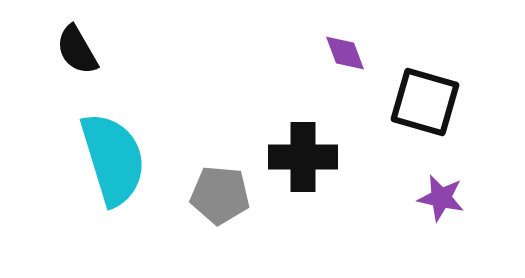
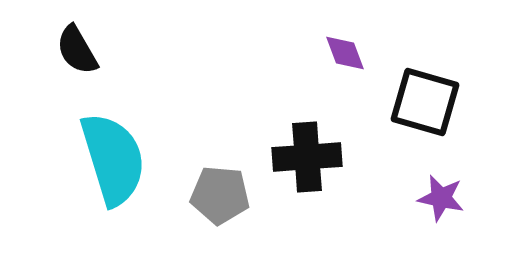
black cross: moved 4 px right; rotated 4 degrees counterclockwise
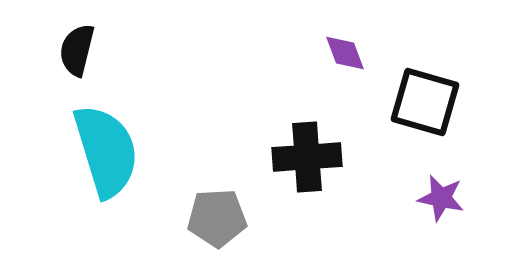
black semicircle: rotated 44 degrees clockwise
cyan semicircle: moved 7 px left, 8 px up
gray pentagon: moved 3 px left, 23 px down; rotated 8 degrees counterclockwise
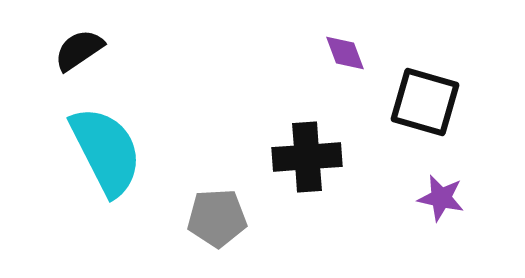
black semicircle: moved 2 px right; rotated 42 degrees clockwise
cyan semicircle: rotated 10 degrees counterclockwise
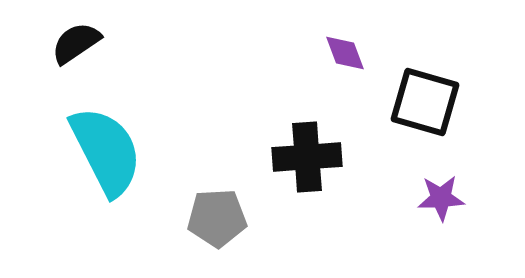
black semicircle: moved 3 px left, 7 px up
purple star: rotated 15 degrees counterclockwise
